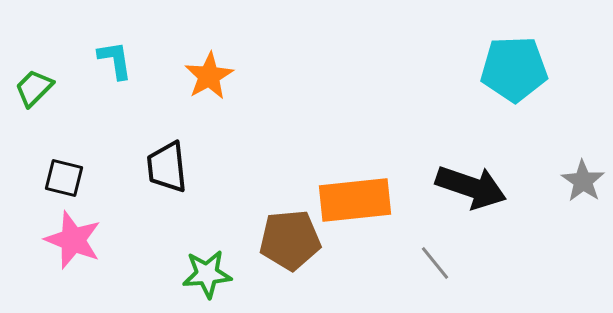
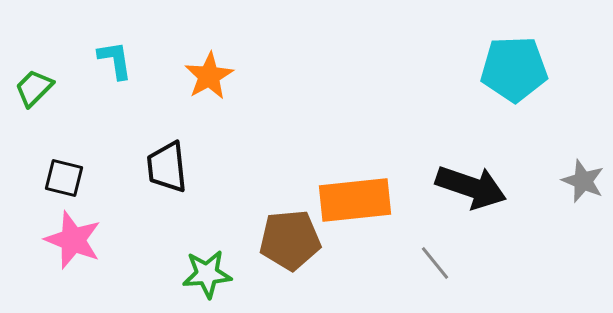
gray star: rotated 12 degrees counterclockwise
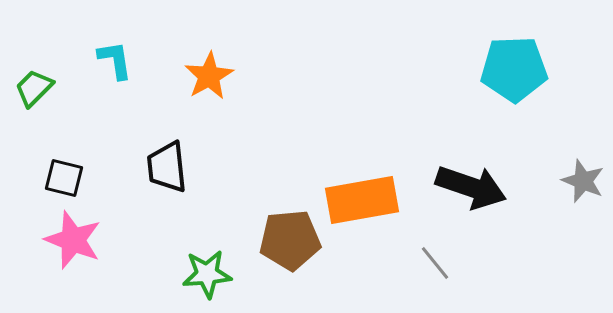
orange rectangle: moved 7 px right; rotated 4 degrees counterclockwise
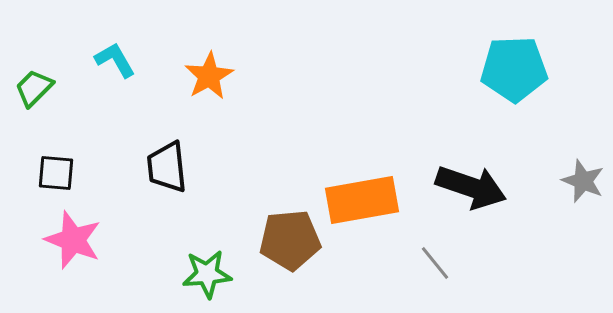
cyan L-shape: rotated 21 degrees counterclockwise
black square: moved 8 px left, 5 px up; rotated 9 degrees counterclockwise
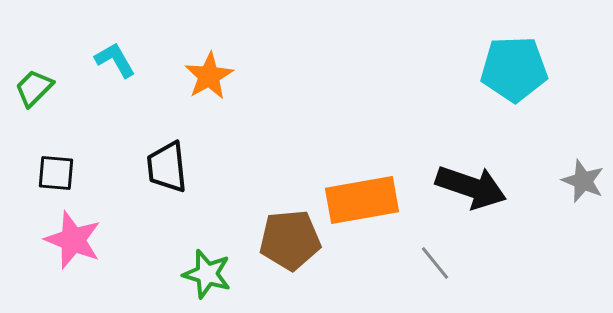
green star: rotated 21 degrees clockwise
